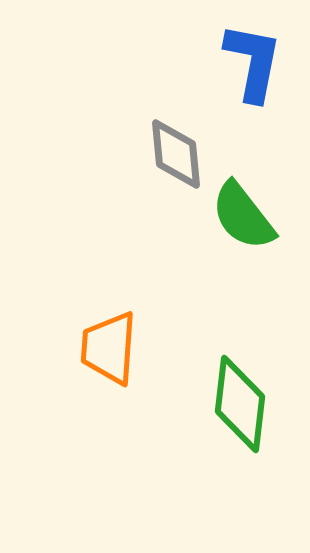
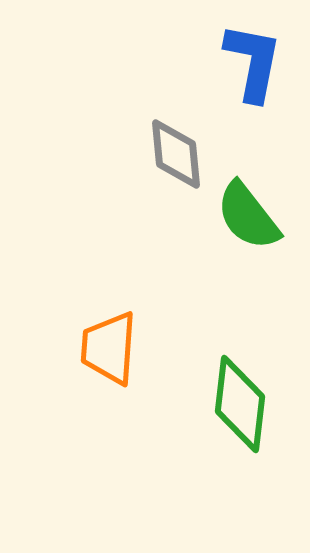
green semicircle: moved 5 px right
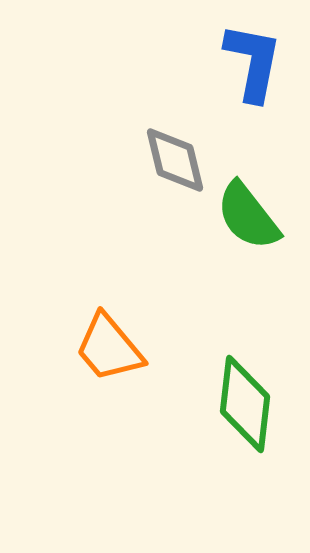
gray diamond: moved 1 px left, 6 px down; rotated 8 degrees counterclockwise
orange trapezoid: rotated 44 degrees counterclockwise
green diamond: moved 5 px right
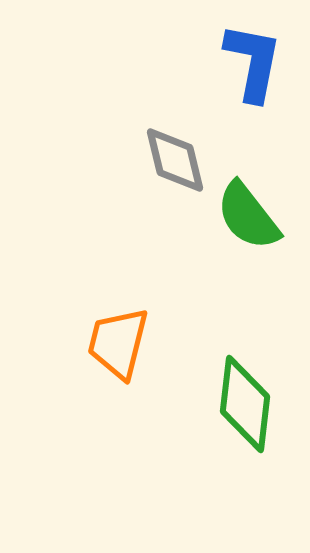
orange trapezoid: moved 9 px right, 5 px up; rotated 54 degrees clockwise
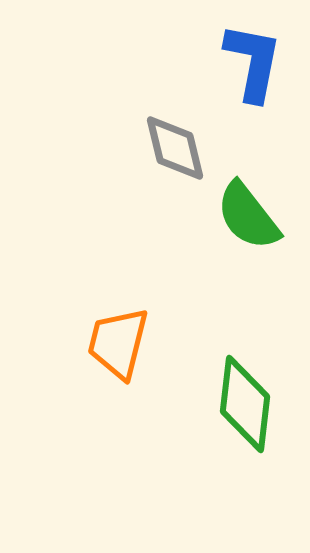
gray diamond: moved 12 px up
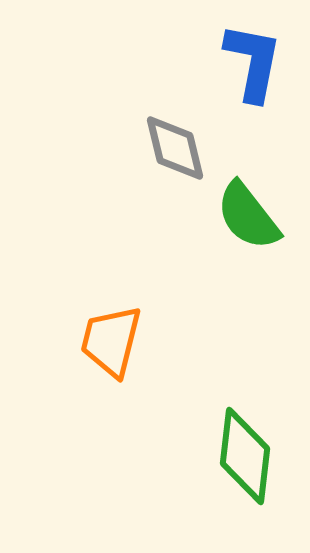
orange trapezoid: moved 7 px left, 2 px up
green diamond: moved 52 px down
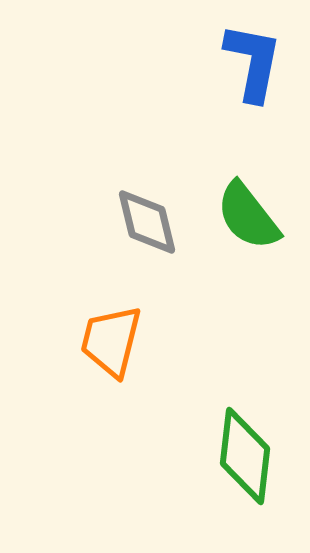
gray diamond: moved 28 px left, 74 px down
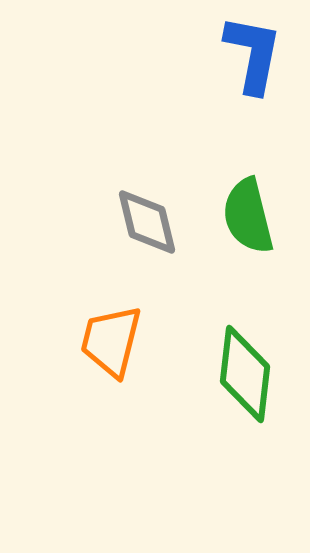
blue L-shape: moved 8 px up
green semicircle: rotated 24 degrees clockwise
green diamond: moved 82 px up
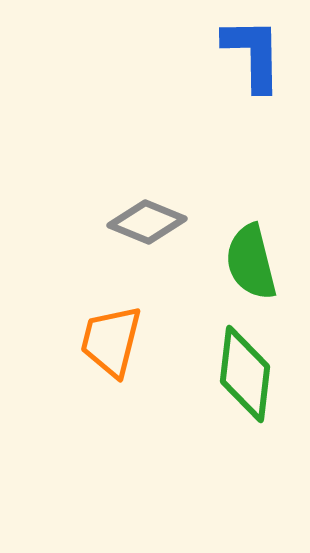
blue L-shape: rotated 12 degrees counterclockwise
green semicircle: moved 3 px right, 46 px down
gray diamond: rotated 54 degrees counterclockwise
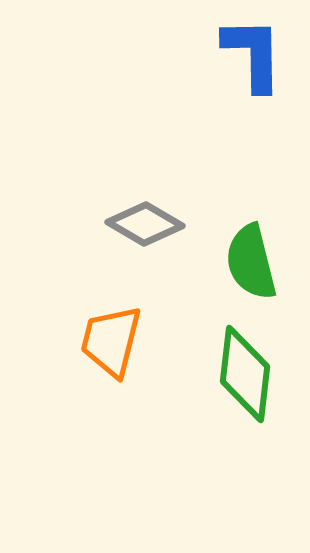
gray diamond: moved 2 px left, 2 px down; rotated 8 degrees clockwise
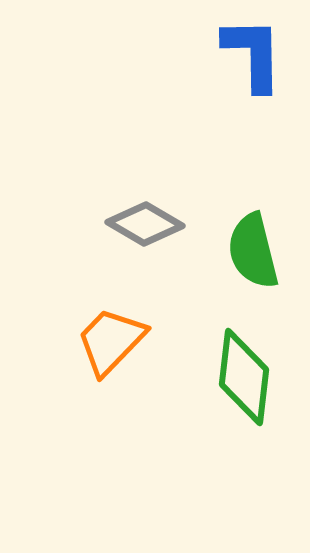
green semicircle: moved 2 px right, 11 px up
orange trapezoid: rotated 30 degrees clockwise
green diamond: moved 1 px left, 3 px down
